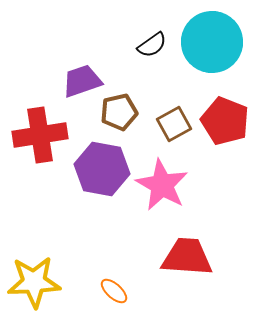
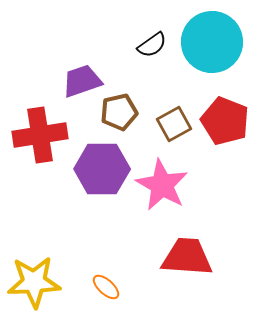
purple hexagon: rotated 10 degrees counterclockwise
orange ellipse: moved 8 px left, 4 px up
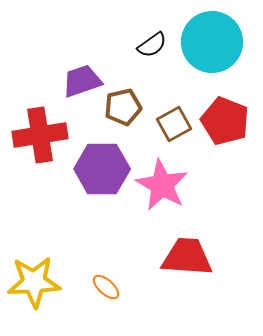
brown pentagon: moved 4 px right, 5 px up
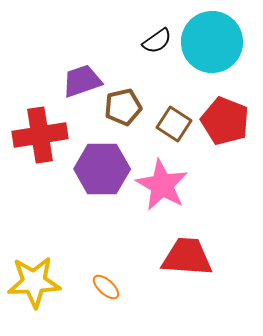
black semicircle: moved 5 px right, 4 px up
brown square: rotated 28 degrees counterclockwise
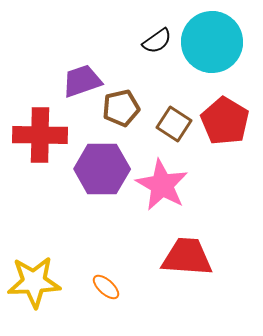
brown pentagon: moved 2 px left, 1 px down
red pentagon: rotated 9 degrees clockwise
red cross: rotated 10 degrees clockwise
